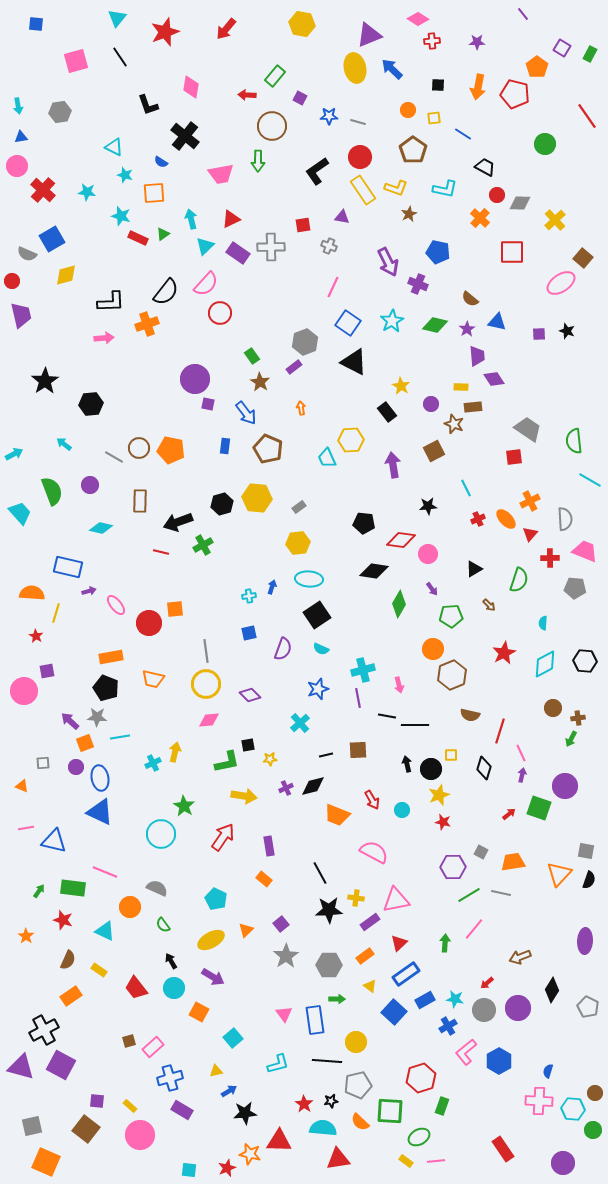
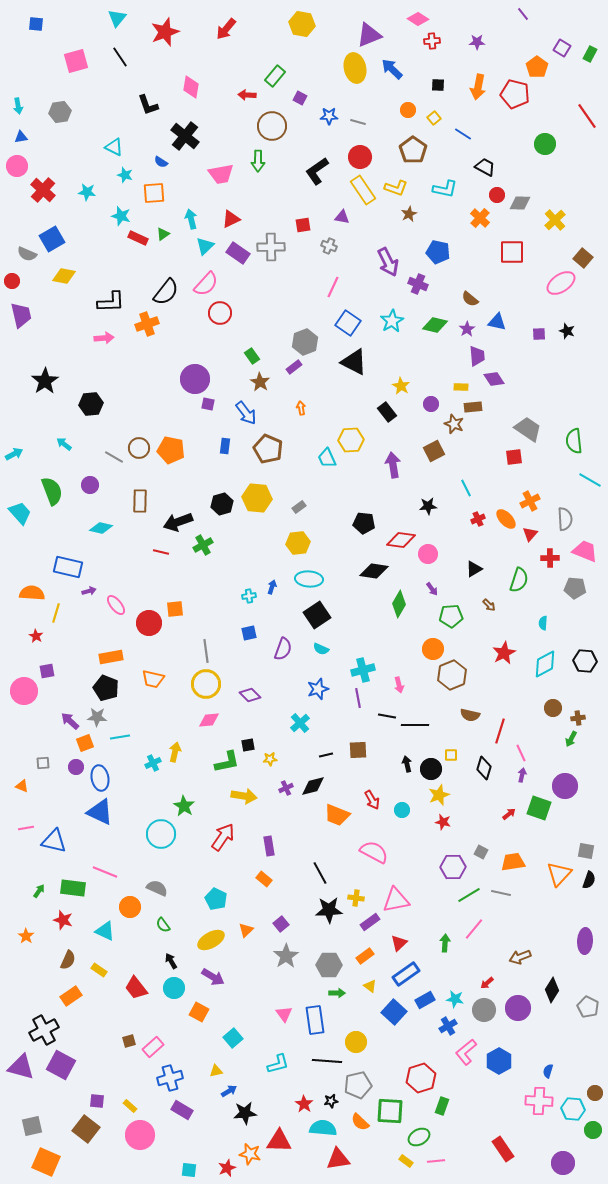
yellow square at (434, 118): rotated 32 degrees counterclockwise
yellow diamond at (66, 275): moved 2 px left, 1 px down; rotated 25 degrees clockwise
green arrow at (337, 999): moved 6 px up
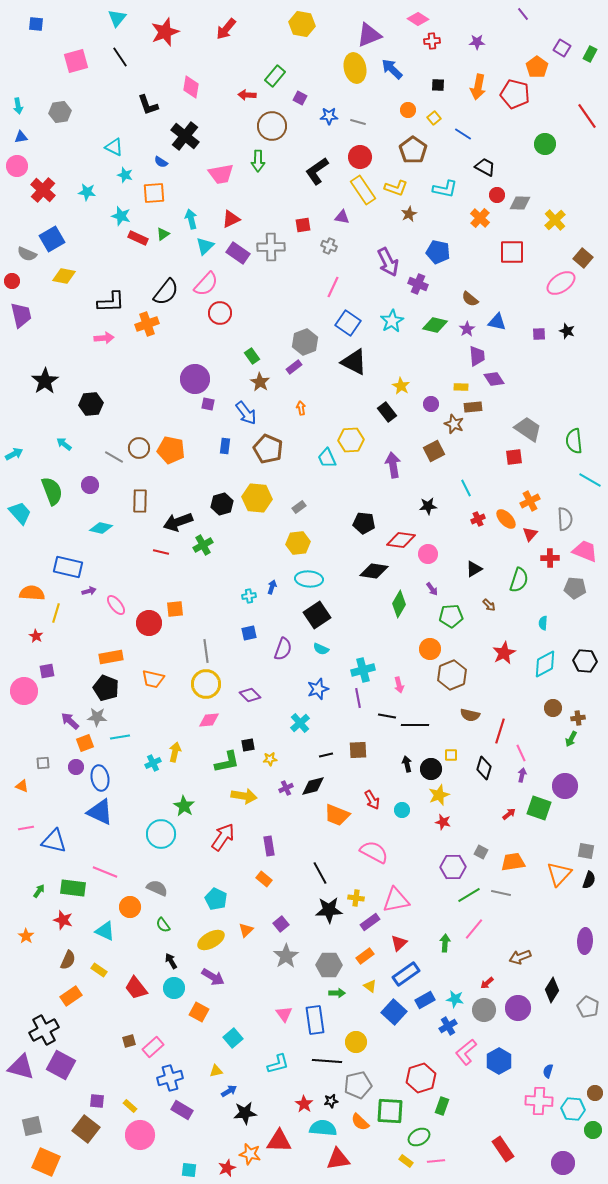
orange circle at (433, 649): moved 3 px left
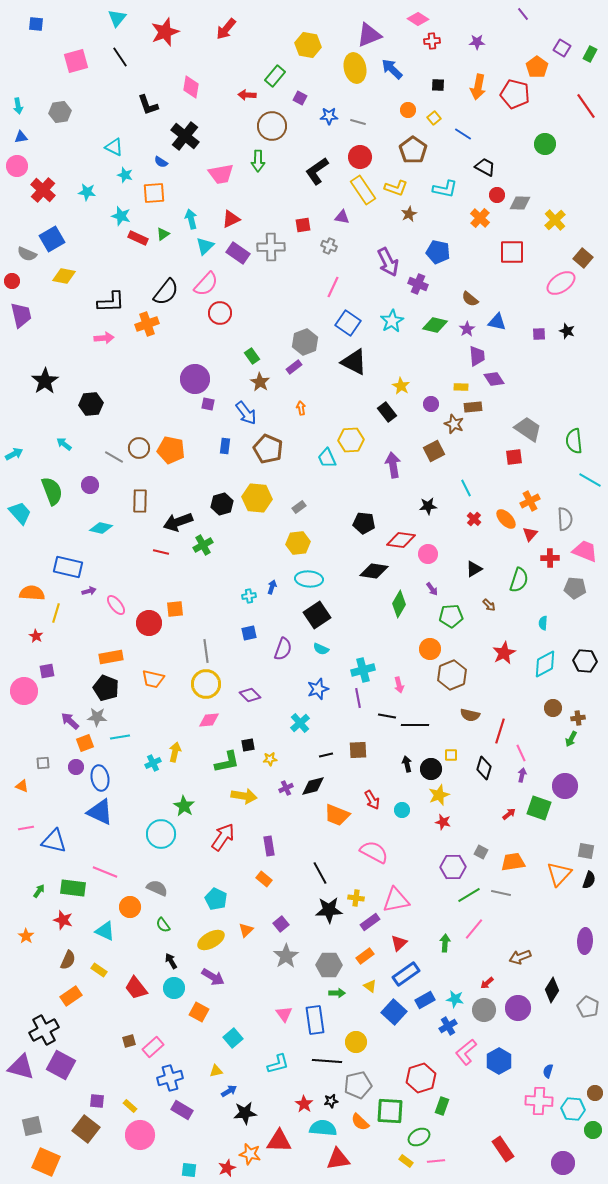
yellow hexagon at (302, 24): moved 6 px right, 21 px down
red line at (587, 116): moved 1 px left, 10 px up
red cross at (478, 519): moved 4 px left; rotated 24 degrees counterclockwise
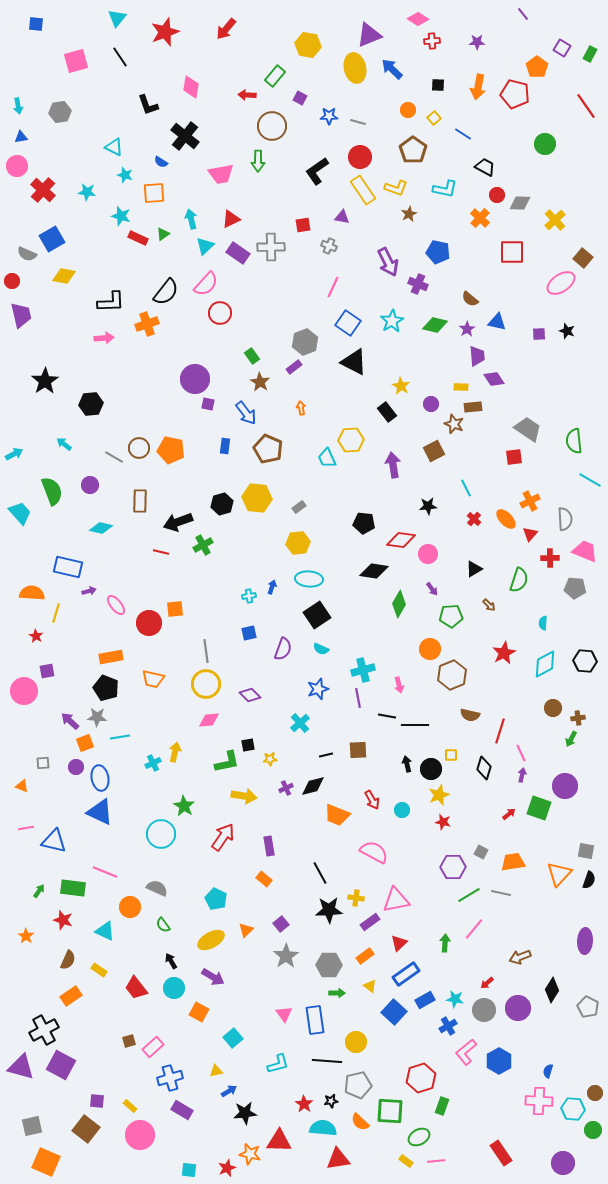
red rectangle at (503, 1149): moved 2 px left, 4 px down
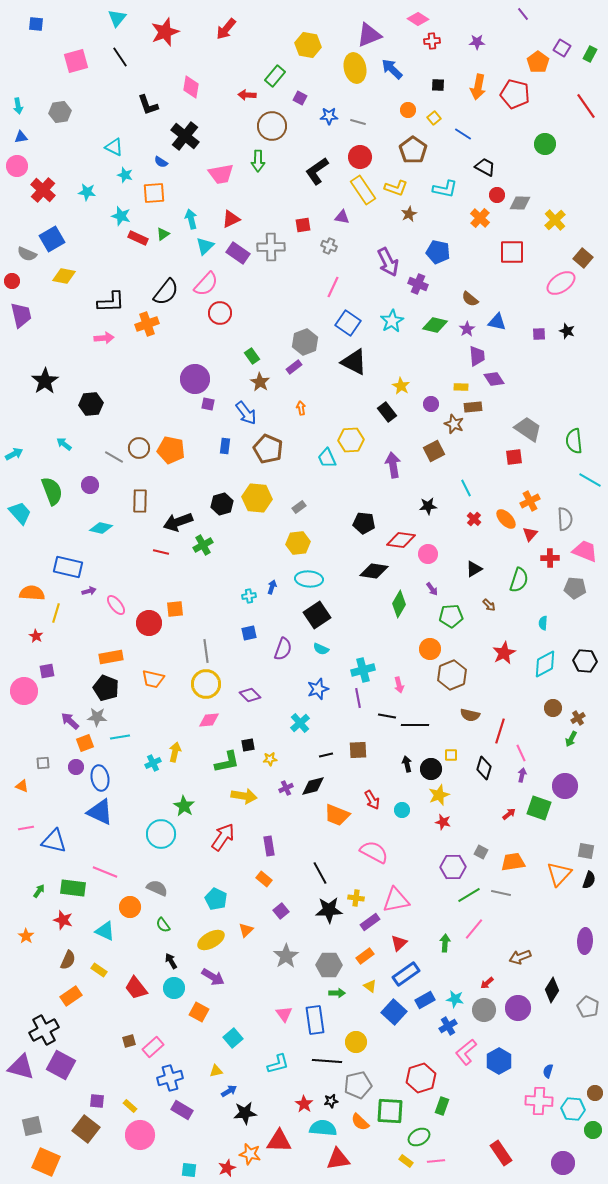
orange pentagon at (537, 67): moved 1 px right, 5 px up
brown cross at (578, 718): rotated 24 degrees counterclockwise
purple square at (281, 924): moved 13 px up
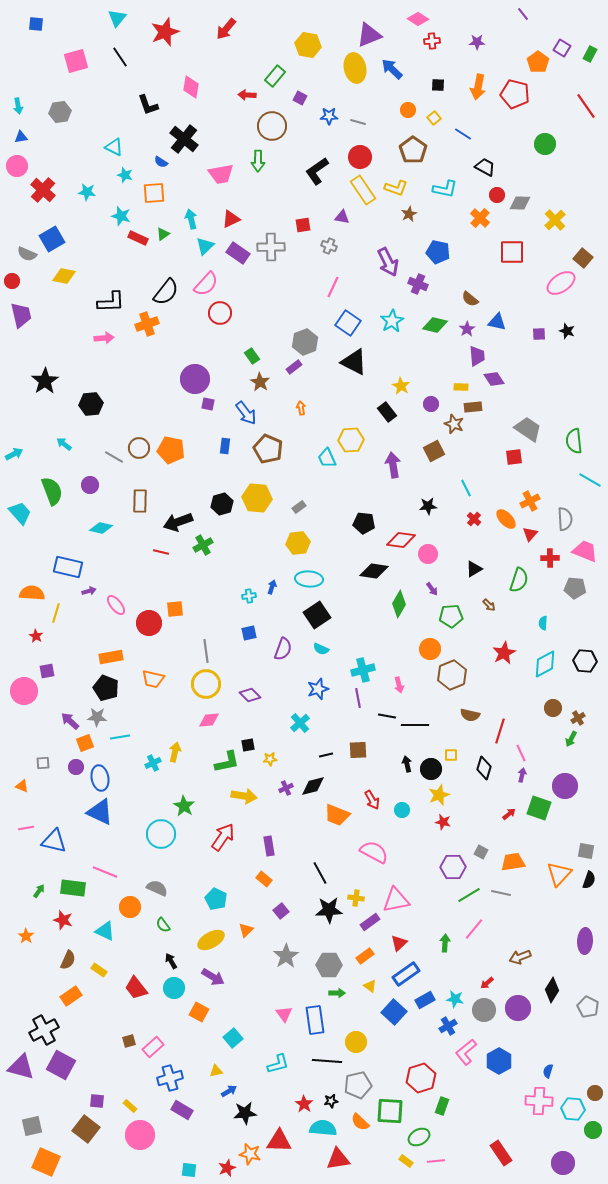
black cross at (185, 136): moved 1 px left, 3 px down
